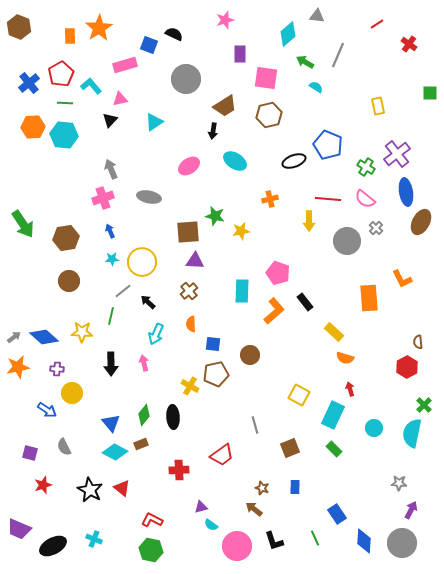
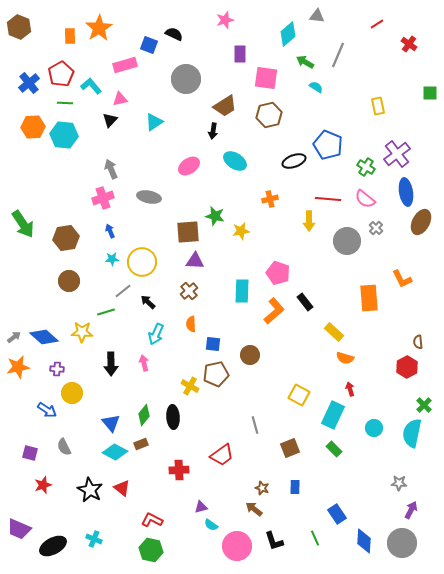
green line at (111, 316): moved 5 px left, 4 px up; rotated 60 degrees clockwise
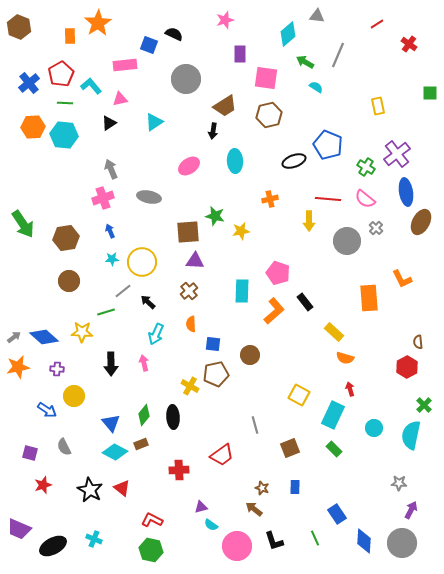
orange star at (99, 28): moved 1 px left, 5 px up
pink rectangle at (125, 65): rotated 10 degrees clockwise
black triangle at (110, 120): moved 1 px left, 3 px down; rotated 14 degrees clockwise
cyan ellipse at (235, 161): rotated 55 degrees clockwise
yellow circle at (72, 393): moved 2 px right, 3 px down
cyan semicircle at (412, 433): moved 1 px left, 2 px down
